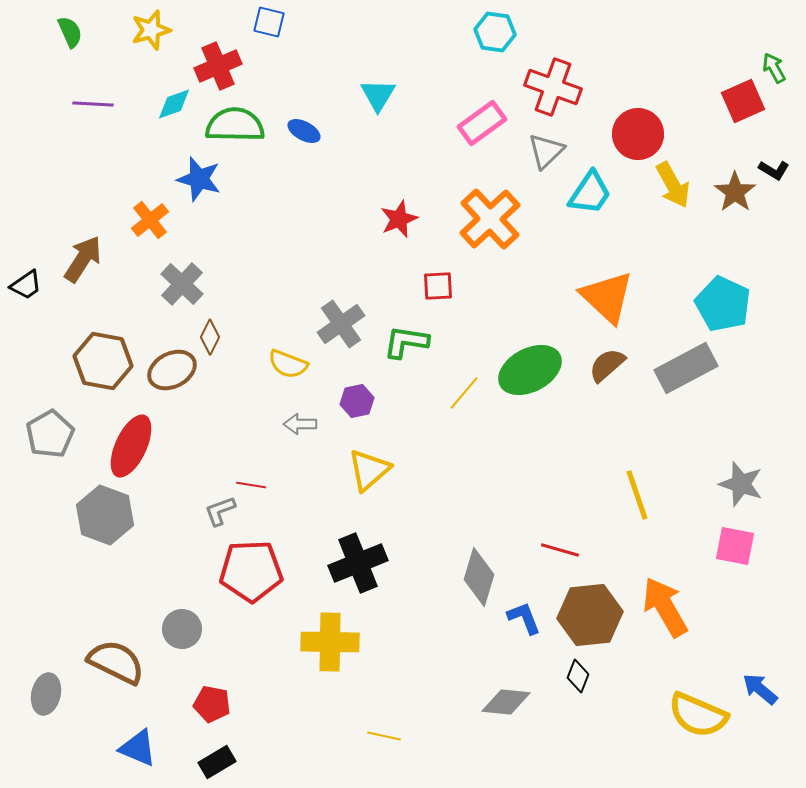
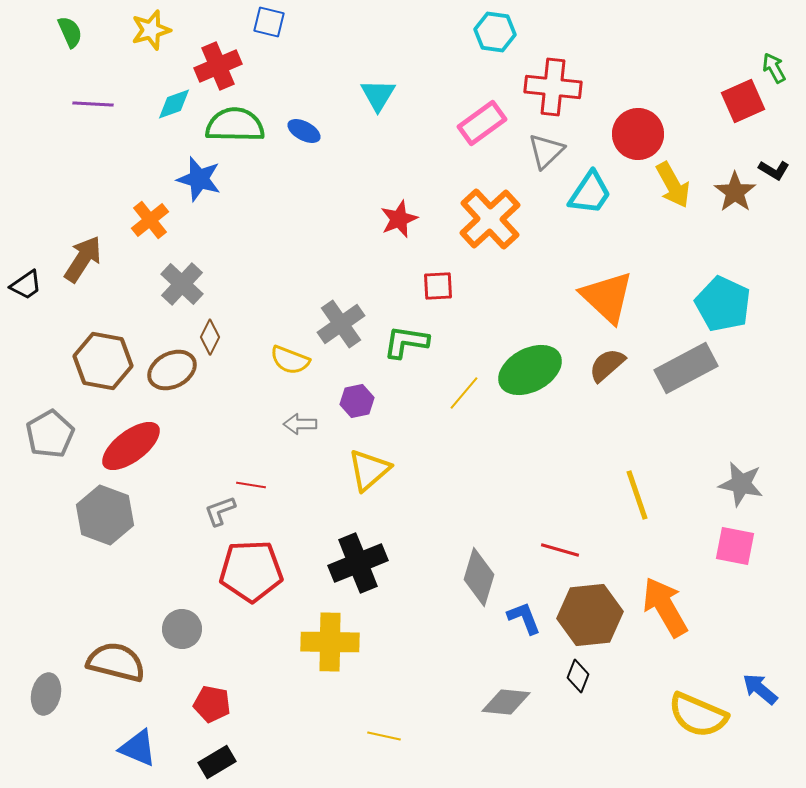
red cross at (553, 87): rotated 14 degrees counterclockwise
yellow semicircle at (288, 364): moved 2 px right, 4 px up
red ellipse at (131, 446): rotated 28 degrees clockwise
gray star at (741, 484): rotated 6 degrees counterclockwise
brown semicircle at (116, 662): rotated 12 degrees counterclockwise
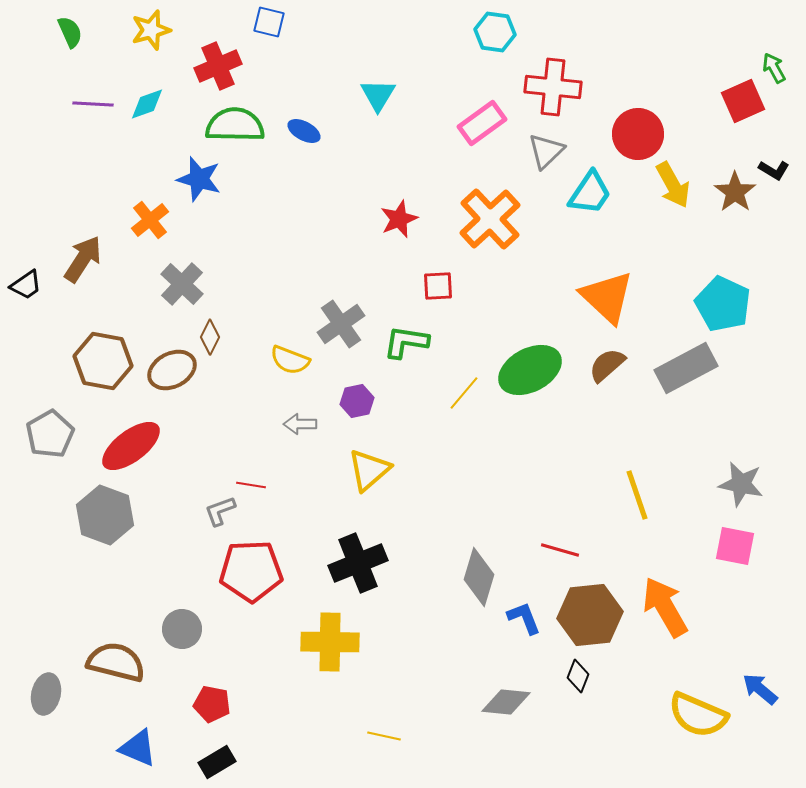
cyan diamond at (174, 104): moved 27 px left
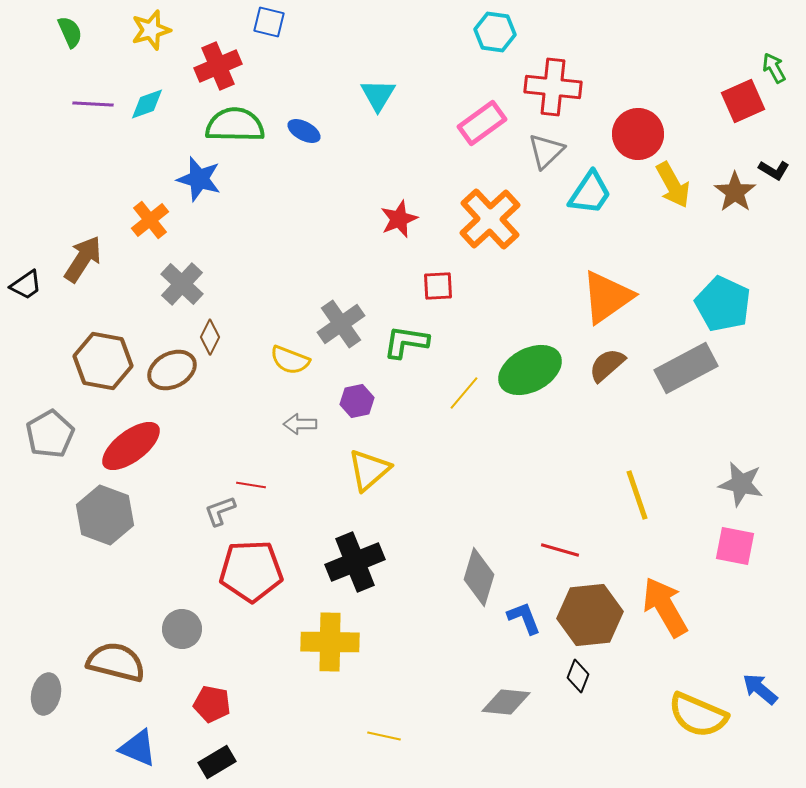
orange triangle at (607, 297): rotated 42 degrees clockwise
black cross at (358, 563): moved 3 px left, 1 px up
